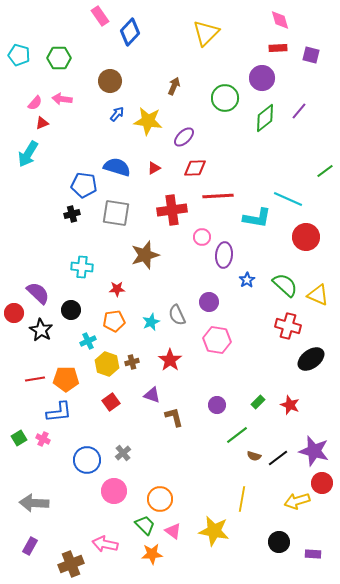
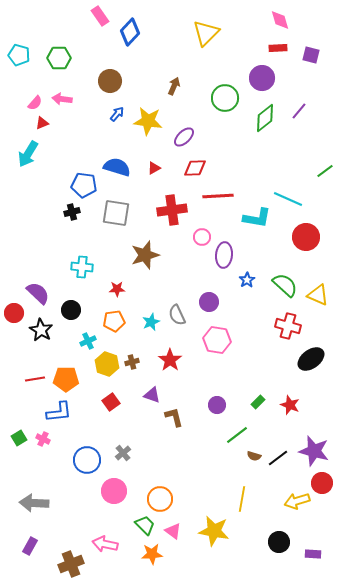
black cross at (72, 214): moved 2 px up
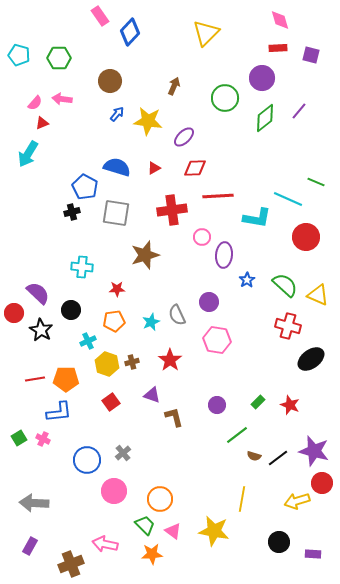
green line at (325, 171): moved 9 px left, 11 px down; rotated 60 degrees clockwise
blue pentagon at (84, 185): moved 1 px right, 2 px down; rotated 20 degrees clockwise
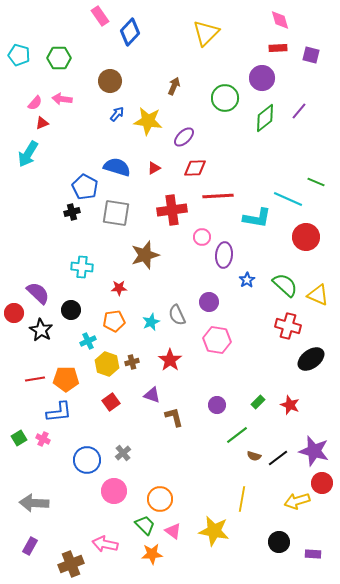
red star at (117, 289): moved 2 px right, 1 px up
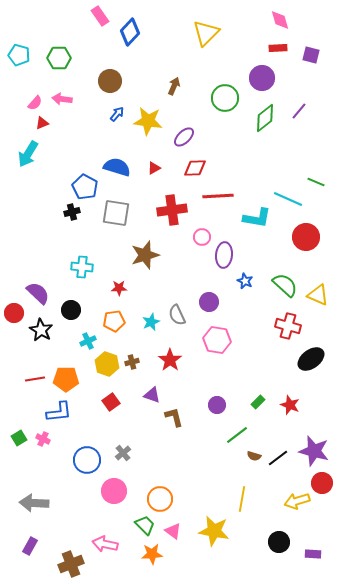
blue star at (247, 280): moved 2 px left, 1 px down; rotated 14 degrees counterclockwise
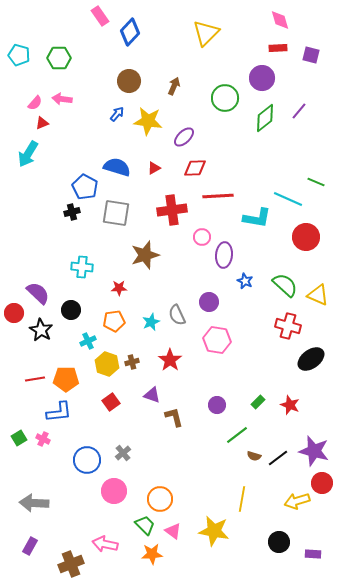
brown circle at (110, 81): moved 19 px right
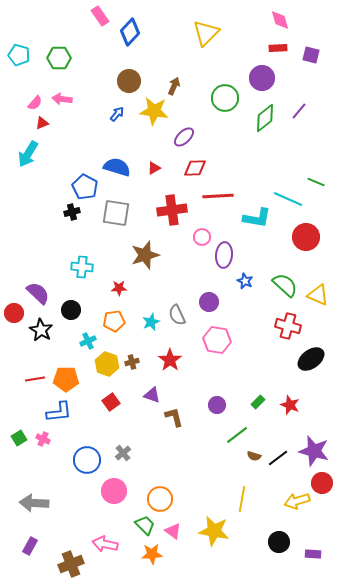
yellow star at (148, 121): moved 6 px right, 10 px up
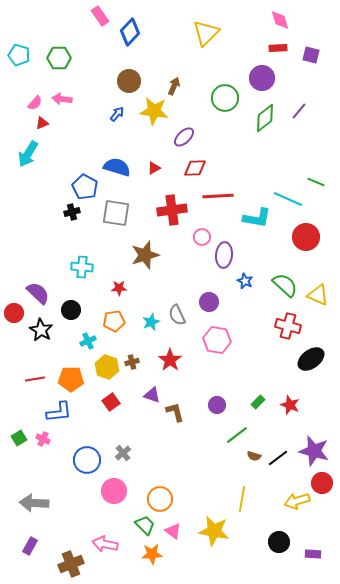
yellow hexagon at (107, 364): moved 3 px down
orange pentagon at (66, 379): moved 5 px right
brown L-shape at (174, 417): moved 1 px right, 5 px up
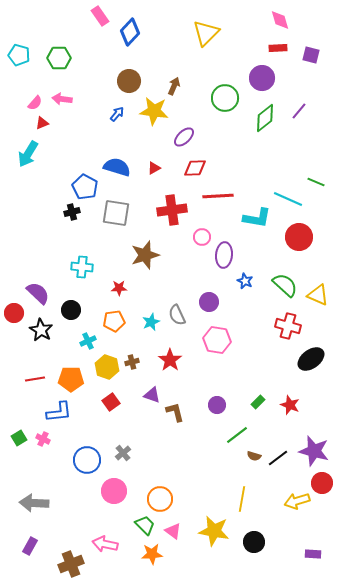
red circle at (306, 237): moved 7 px left
black circle at (279, 542): moved 25 px left
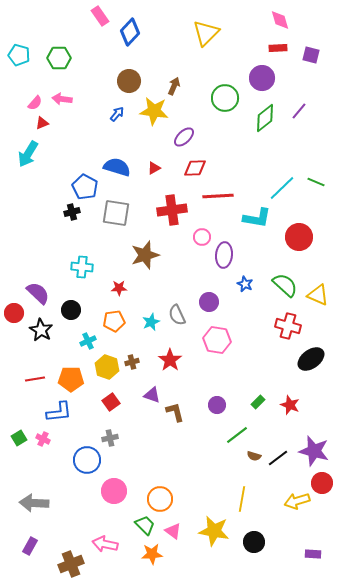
cyan line at (288, 199): moved 6 px left, 11 px up; rotated 68 degrees counterclockwise
blue star at (245, 281): moved 3 px down
gray cross at (123, 453): moved 13 px left, 15 px up; rotated 28 degrees clockwise
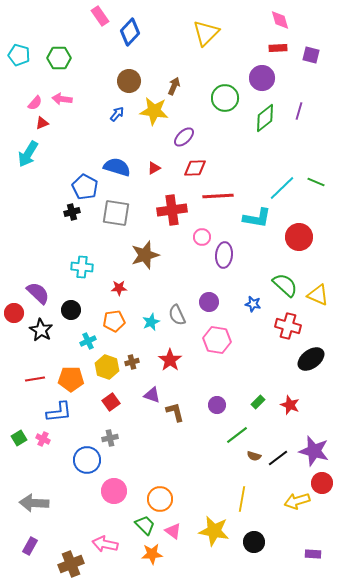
purple line at (299, 111): rotated 24 degrees counterclockwise
blue star at (245, 284): moved 8 px right, 20 px down; rotated 14 degrees counterclockwise
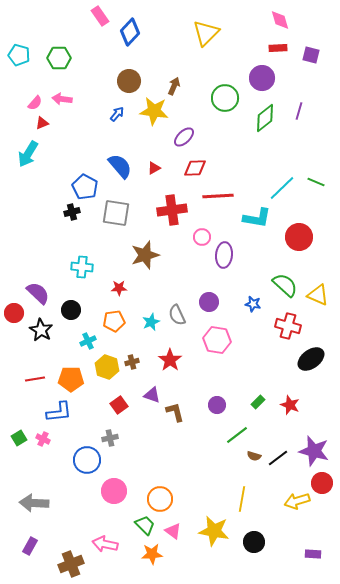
blue semicircle at (117, 167): moved 3 px right, 1 px up; rotated 32 degrees clockwise
red square at (111, 402): moved 8 px right, 3 px down
